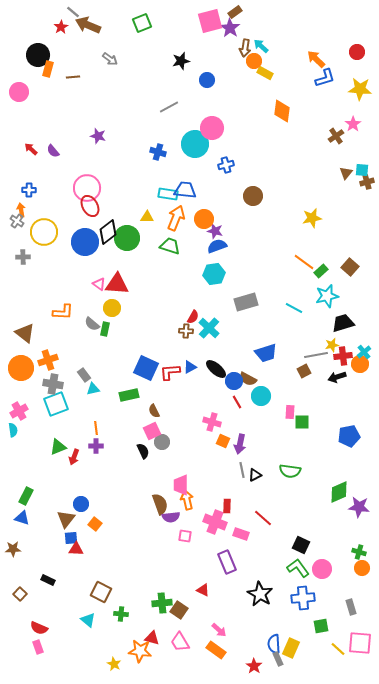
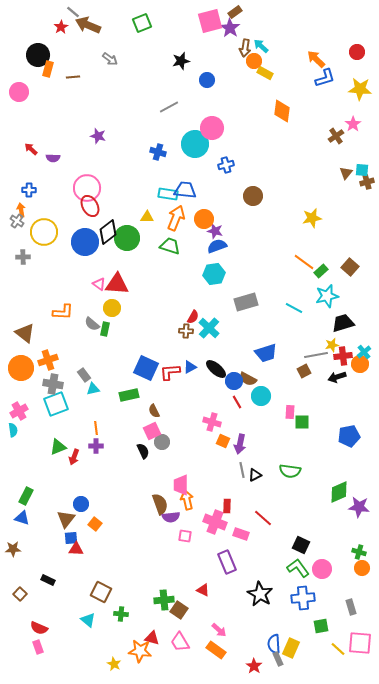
purple semicircle at (53, 151): moved 7 px down; rotated 48 degrees counterclockwise
green cross at (162, 603): moved 2 px right, 3 px up
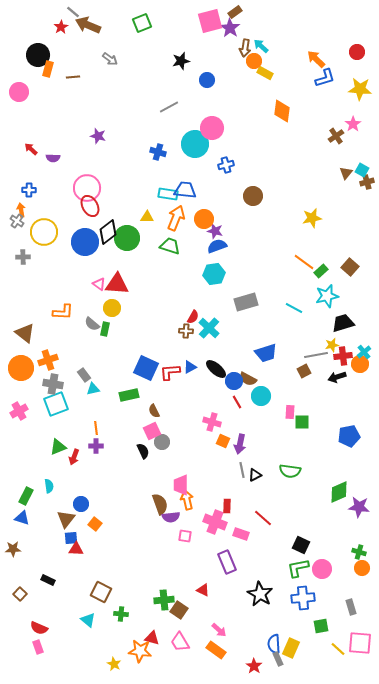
cyan square at (362, 170): rotated 24 degrees clockwise
cyan semicircle at (13, 430): moved 36 px right, 56 px down
green L-shape at (298, 568): rotated 65 degrees counterclockwise
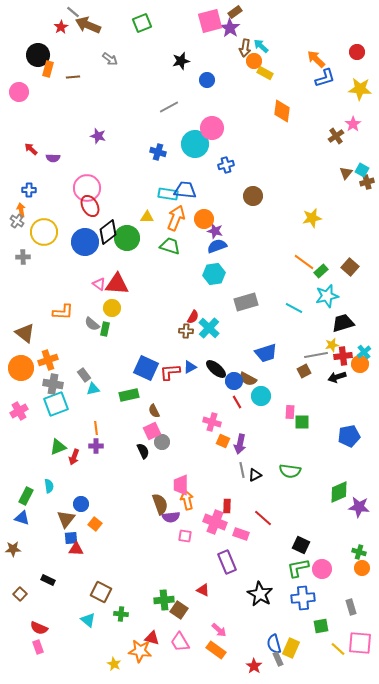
blue semicircle at (274, 644): rotated 12 degrees counterclockwise
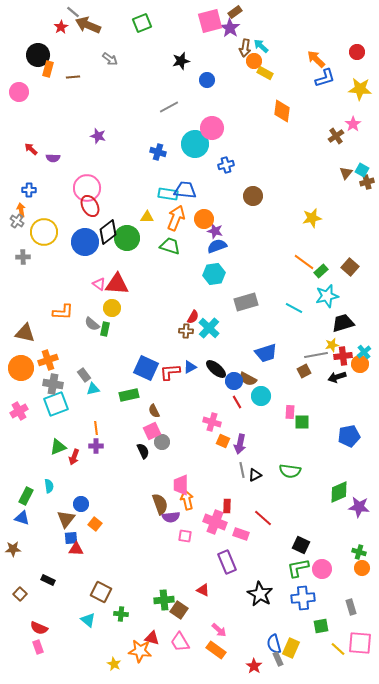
brown triangle at (25, 333): rotated 25 degrees counterclockwise
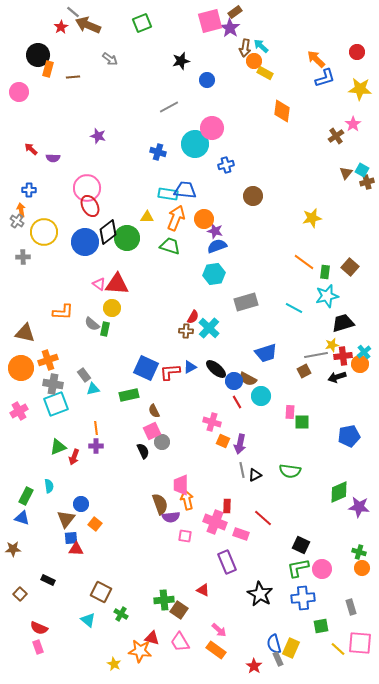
green rectangle at (321, 271): moved 4 px right, 1 px down; rotated 40 degrees counterclockwise
green cross at (121, 614): rotated 24 degrees clockwise
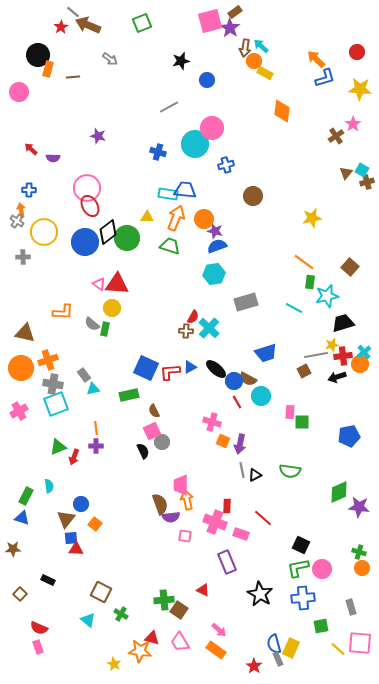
green rectangle at (325, 272): moved 15 px left, 10 px down
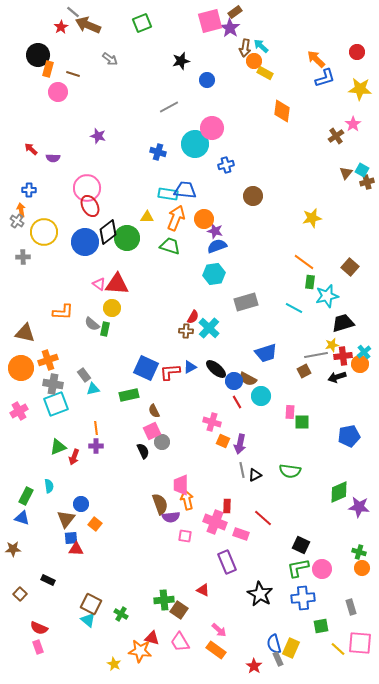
brown line at (73, 77): moved 3 px up; rotated 24 degrees clockwise
pink circle at (19, 92): moved 39 px right
brown square at (101, 592): moved 10 px left, 12 px down
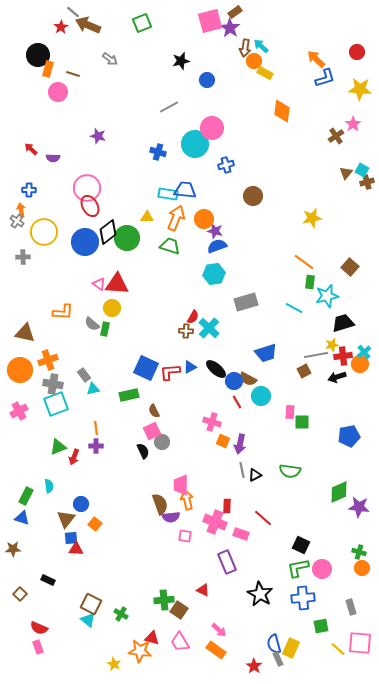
orange circle at (21, 368): moved 1 px left, 2 px down
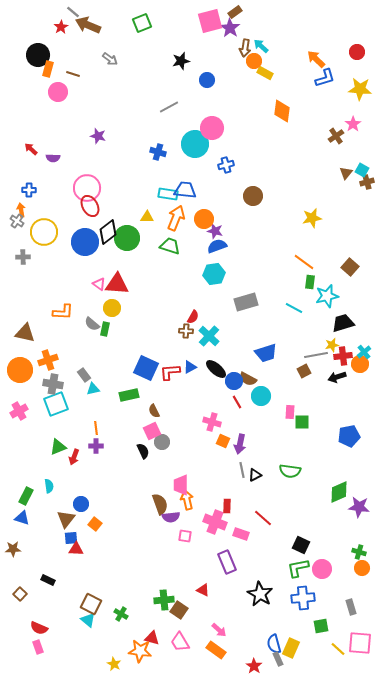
cyan cross at (209, 328): moved 8 px down
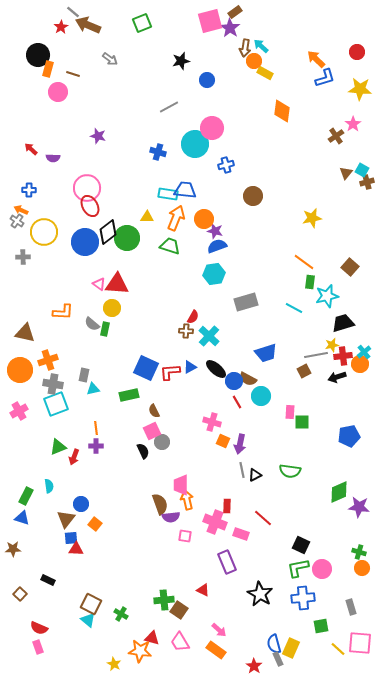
orange arrow at (21, 210): rotated 56 degrees counterclockwise
gray rectangle at (84, 375): rotated 48 degrees clockwise
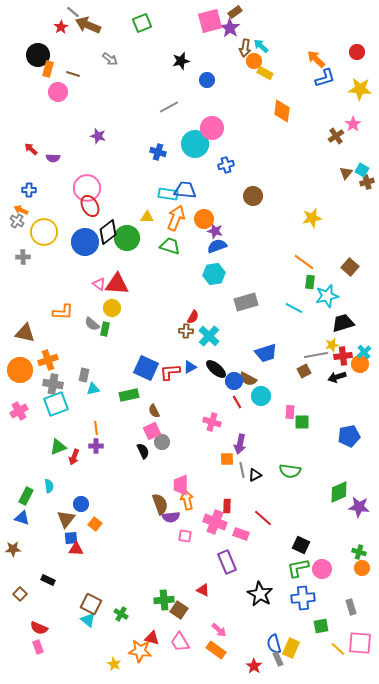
orange square at (223, 441): moved 4 px right, 18 px down; rotated 24 degrees counterclockwise
